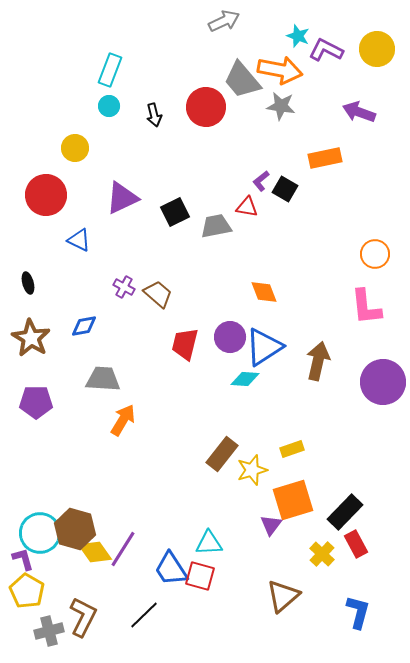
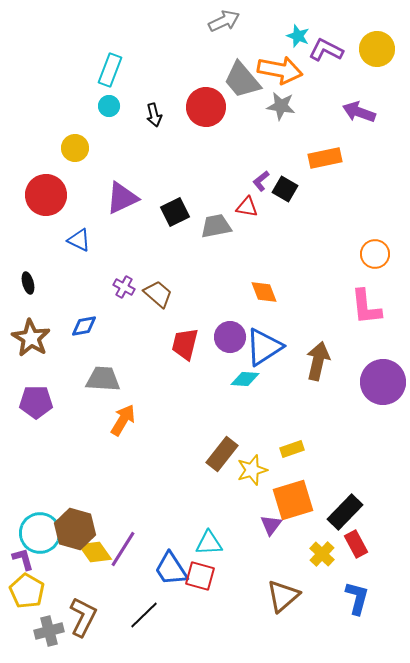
blue L-shape at (358, 612): moved 1 px left, 14 px up
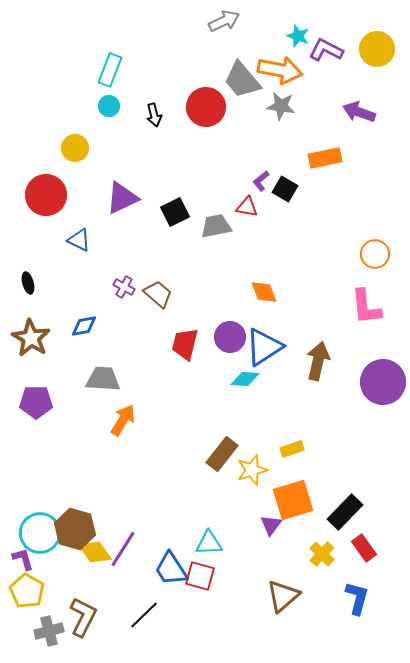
red rectangle at (356, 544): moved 8 px right, 4 px down; rotated 8 degrees counterclockwise
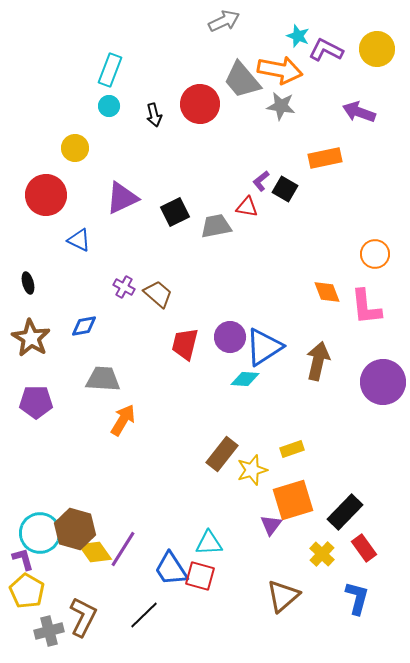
red circle at (206, 107): moved 6 px left, 3 px up
orange diamond at (264, 292): moved 63 px right
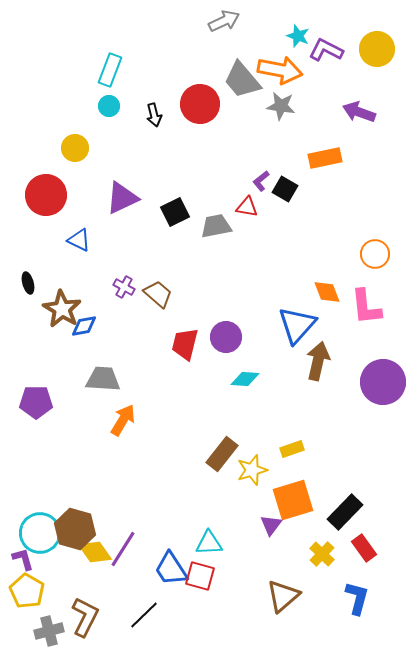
purple circle at (230, 337): moved 4 px left
brown star at (31, 338): moved 31 px right, 29 px up
blue triangle at (264, 347): moved 33 px right, 22 px up; rotated 15 degrees counterclockwise
brown L-shape at (83, 617): moved 2 px right
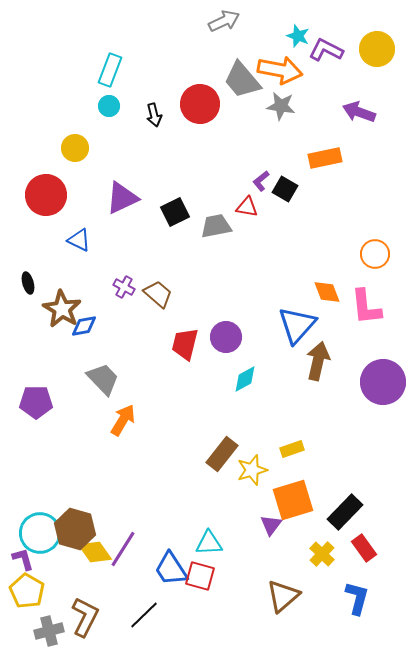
gray trapezoid at (103, 379): rotated 42 degrees clockwise
cyan diamond at (245, 379): rotated 32 degrees counterclockwise
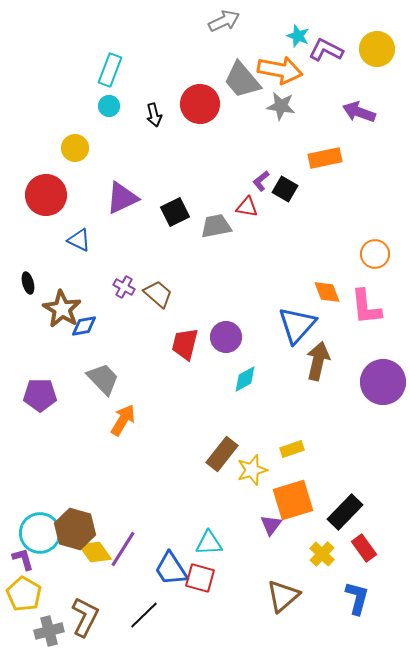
purple pentagon at (36, 402): moved 4 px right, 7 px up
red square at (200, 576): moved 2 px down
yellow pentagon at (27, 591): moved 3 px left, 3 px down
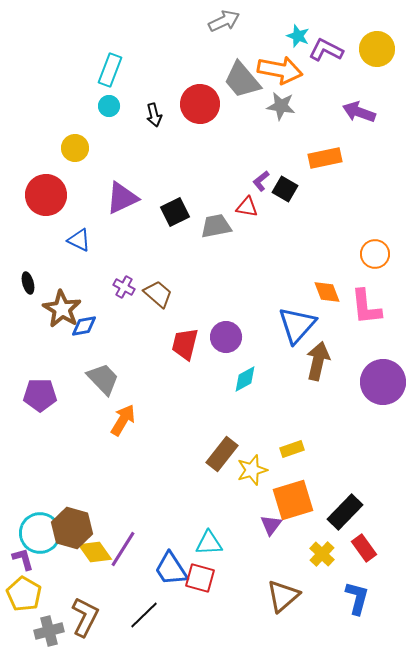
brown hexagon at (75, 529): moved 3 px left, 1 px up
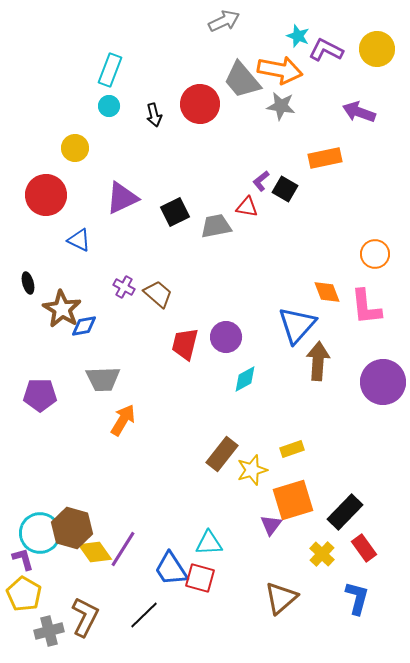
brown arrow at (318, 361): rotated 9 degrees counterclockwise
gray trapezoid at (103, 379): rotated 132 degrees clockwise
brown triangle at (283, 596): moved 2 px left, 2 px down
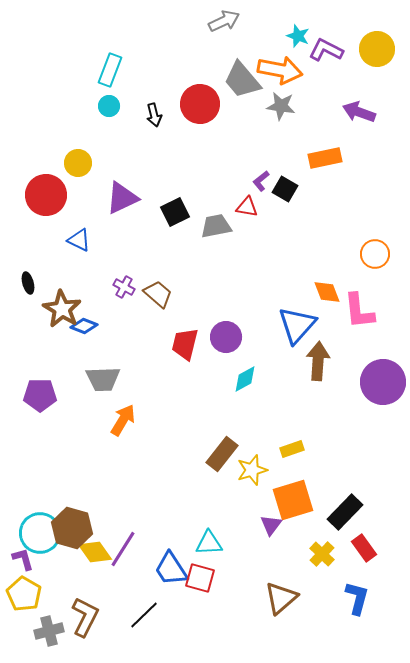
yellow circle at (75, 148): moved 3 px right, 15 px down
pink L-shape at (366, 307): moved 7 px left, 4 px down
blue diamond at (84, 326): rotated 32 degrees clockwise
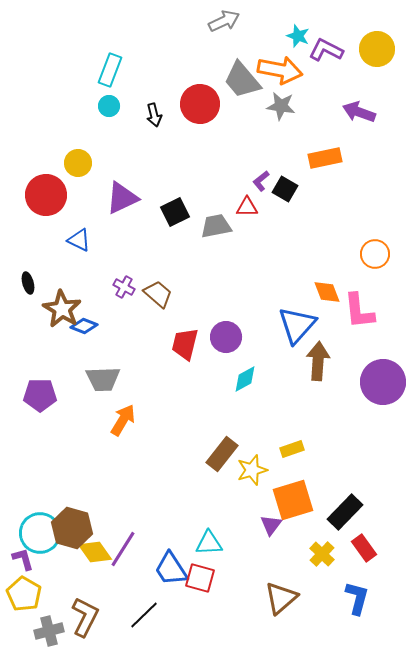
red triangle at (247, 207): rotated 10 degrees counterclockwise
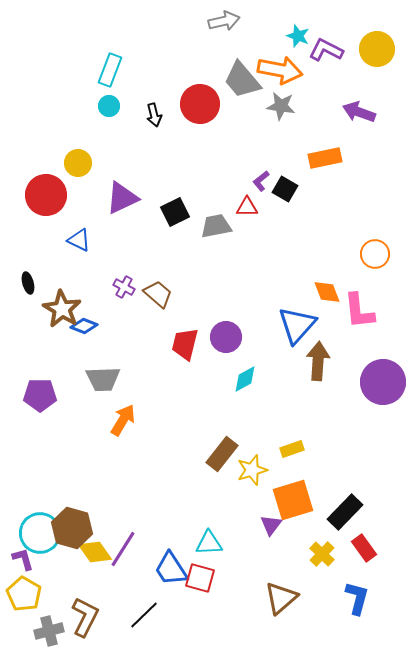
gray arrow at (224, 21): rotated 12 degrees clockwise
